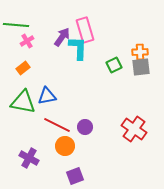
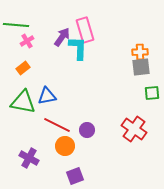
green square: moved 38 px right, 28 px down; rotated 21 degrees clockwise
purple circle: moved 2 px right, 3 px down
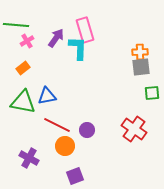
purple arrow: moved 6 px left, 1 px down
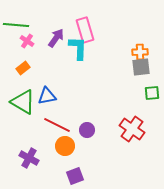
pink cross: rotated 24 degrees counterclockwise
green triangle: rotated 20 degrees clockwise
red cross: moved 2 px left
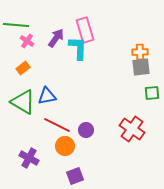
purple circle: moved 1 px left
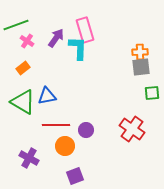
green line: rotated 25 degrees counterclockwise
red line: moved 1 px left; rotated 28 degrees counterclockwise
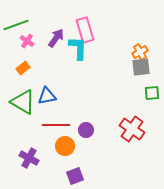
orange cross: rotated 28 degrees counterclockwise
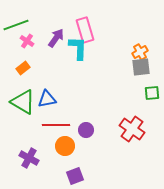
blue triangle: moved 3 px down
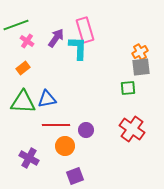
green square: moved 24 px left, 5 px up
green triangle: rotated 28 degrees counterclockwise
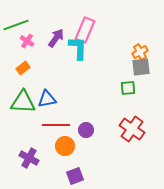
pink rectangle: rotated 40 degrees clockwise
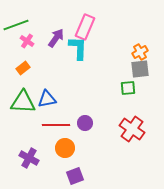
pink rectangle: moved 3 px up
gray square: moved 1 px left, 2 px down
purple circle: moved 1 px left, 7 px up
orange circle: moved 2 px down
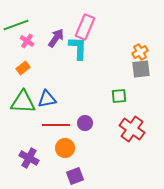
gray square: moved 1 px right
green square: moved 9 px left, 8 px down
